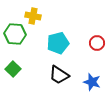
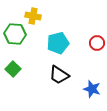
blue star: moved 7 px down
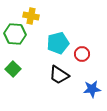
yellow cross: moved 2 px left
red circle: moved 15 px left, 11 px down
blue star: rotated 24 degrees counterclockwise
